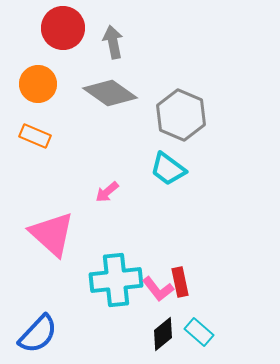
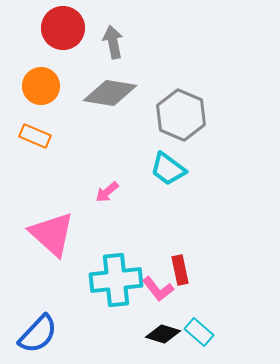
orange circle: moved 3 px right, 2 px down
gray diamond: rotated 26 degrees counterclockwise
red rectangle: moved 12 px up
black diamond: rotated 56 degrees clockwise
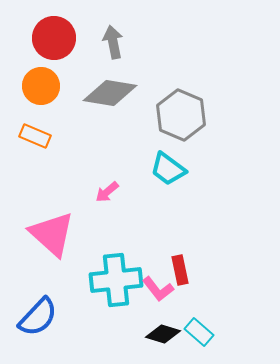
red circle: moved 9 px left, 10 px down
blue semicircle: moved 17 px up
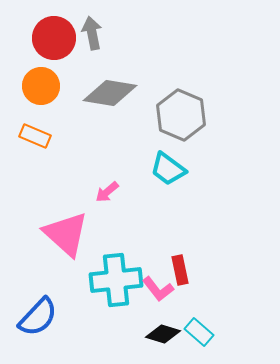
gray arrow: moved 21 px left, 9 px up
pink triangle: moved 14 px right
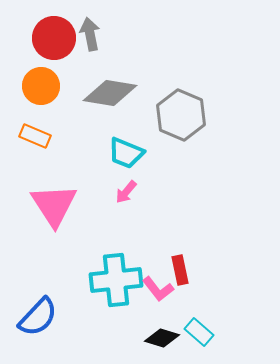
gray arrow: moved 2 px left, 1 px down
cyan trapezoid: moved 42 px left, 16 px up; rotated 15 degrees counterclockwise
pink arrow: moved 19 px right; rotated 10 degrees counterclockwise
pink triangle: moved 12 px left, 29 px up; rotated 15 degrees clockwise
black diamond: moved 1 px left, 4 px down
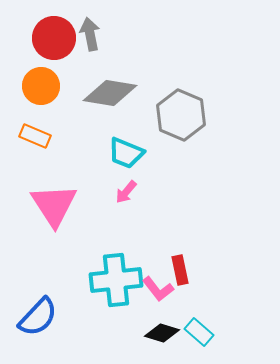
black diamond: moved 5 px up
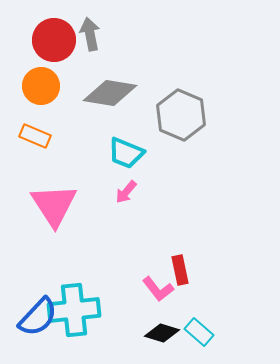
red circle: moved 2 px down
cyan cross: moved 42 px left, 30 px down
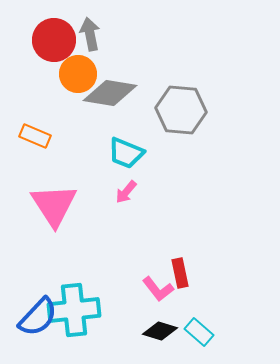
orange circle: moved 37 px right, 12 px up
gray hexagon: moved 5 px up; rotated 18 degrees counterclockwise
red rectangle: moved 3 px down
black diamond: moved 2 px left, 2 px up
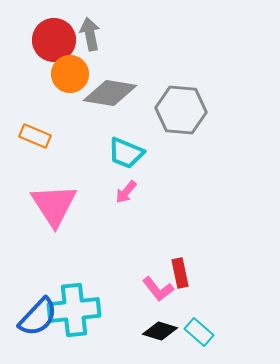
orange circle: moved 8 px left
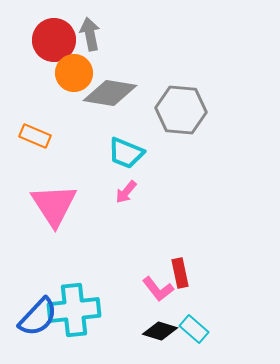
orange circle: moved 4 px right, 1 px up
cyan rectangle: moved 5 px left, 3 px up
